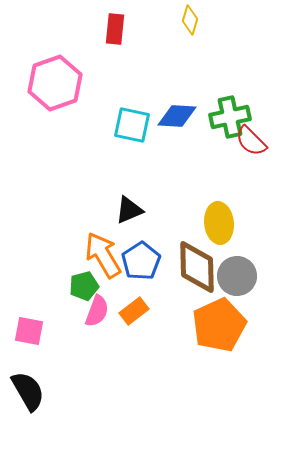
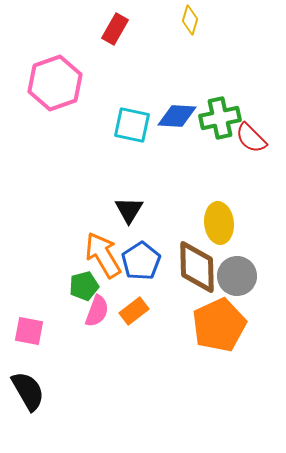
red rectangle: rotated 24 degrees clockwise
green cross: moved 10 px left, 1 px down
red semicircle: moved 3 px up
black triangle: rotated 36 degrees counterclockwise
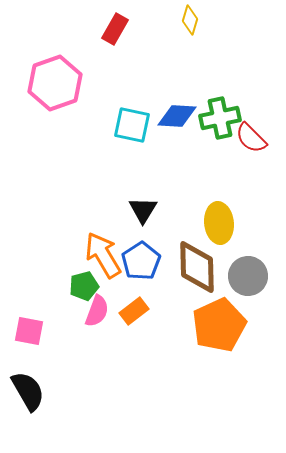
black triangle: moved 14 px right
gray circle: moved 11 px right
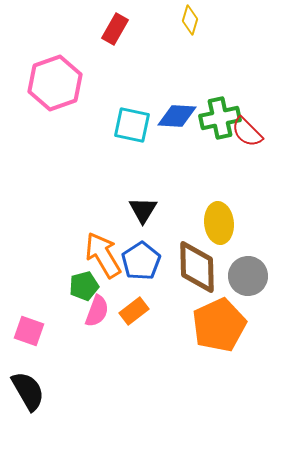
red semicircle: moved 4 px left, 6 px up
pink square: rotated 8 degrees clockwise
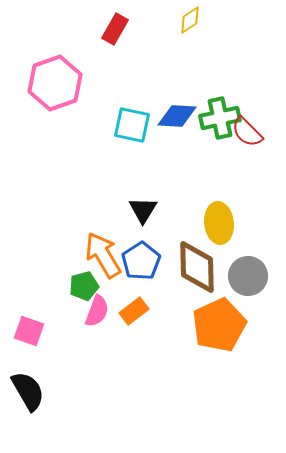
yellow diamond: rotated 40 degrees clockwise
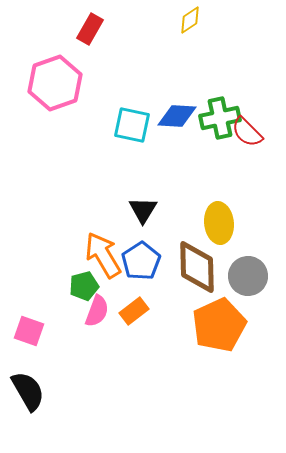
red rectangle: moved 25 px left
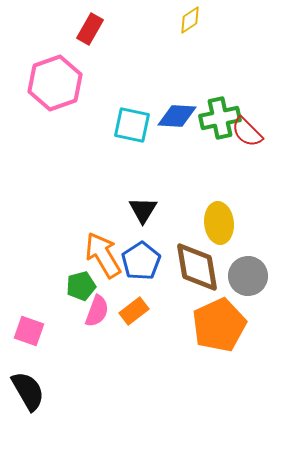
brown diamond: rotated 8 degrees counterclockwise
green pentagon: moved 3 px left
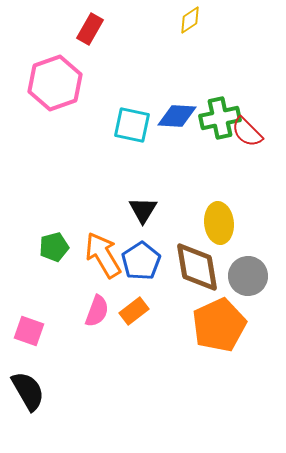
green pentagon: moved 27 px left, 39 px up
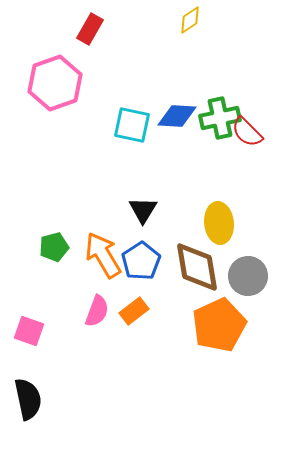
black semicircle: moved 8 px down; rotated 18 degrees clockwise
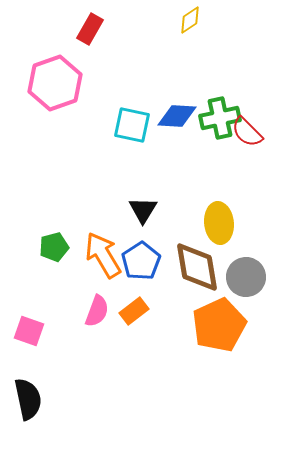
gray circle: moved 2 px left, 1 px down
